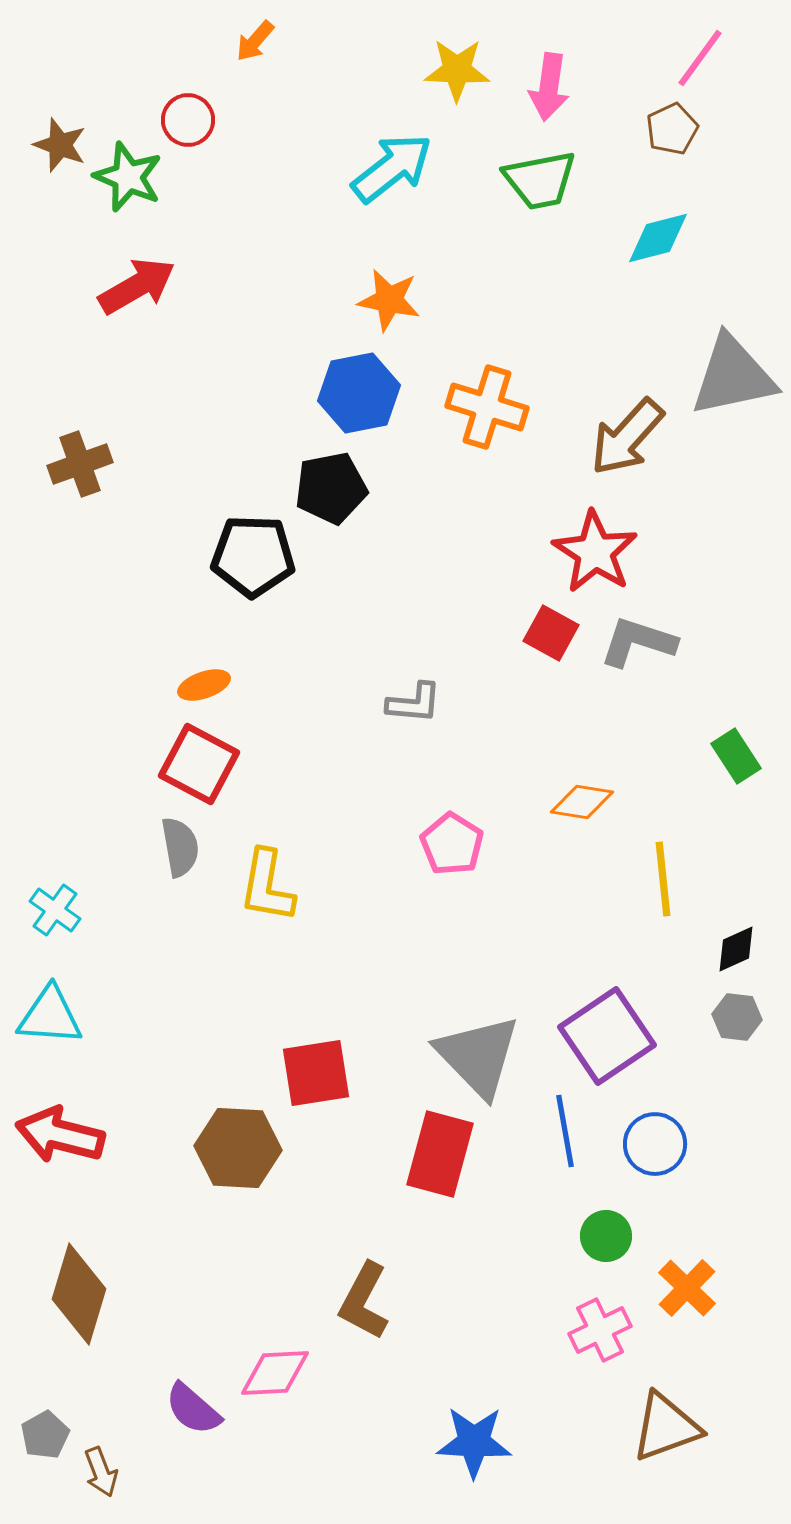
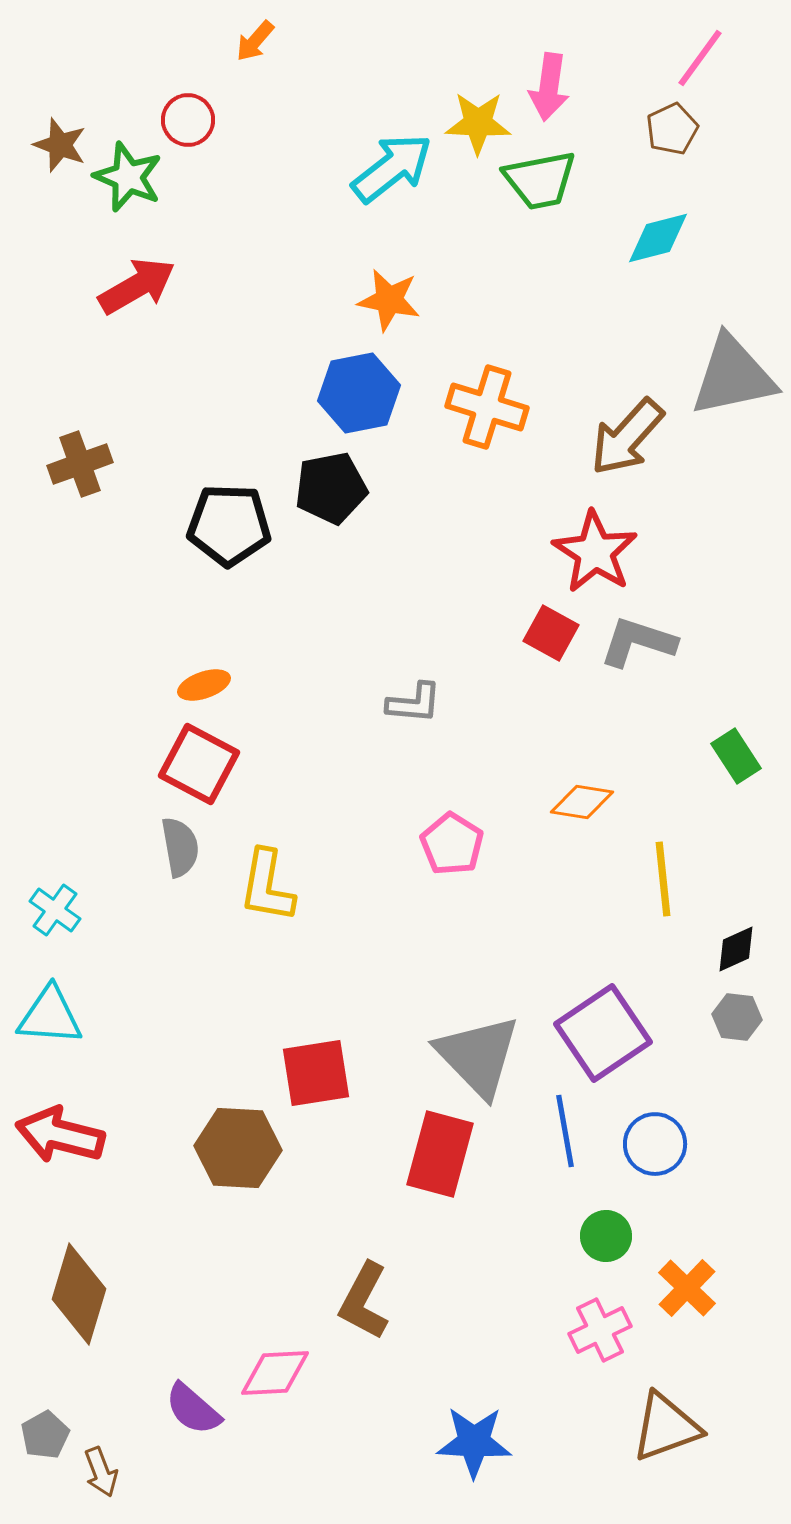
yellow star at (457, 70): moved 21 px right, 53 px down
black pentagon at (253, 556): moved 24 px left, 31 px up
purple square at (607, 1036): moved 4 px left, 3 px up
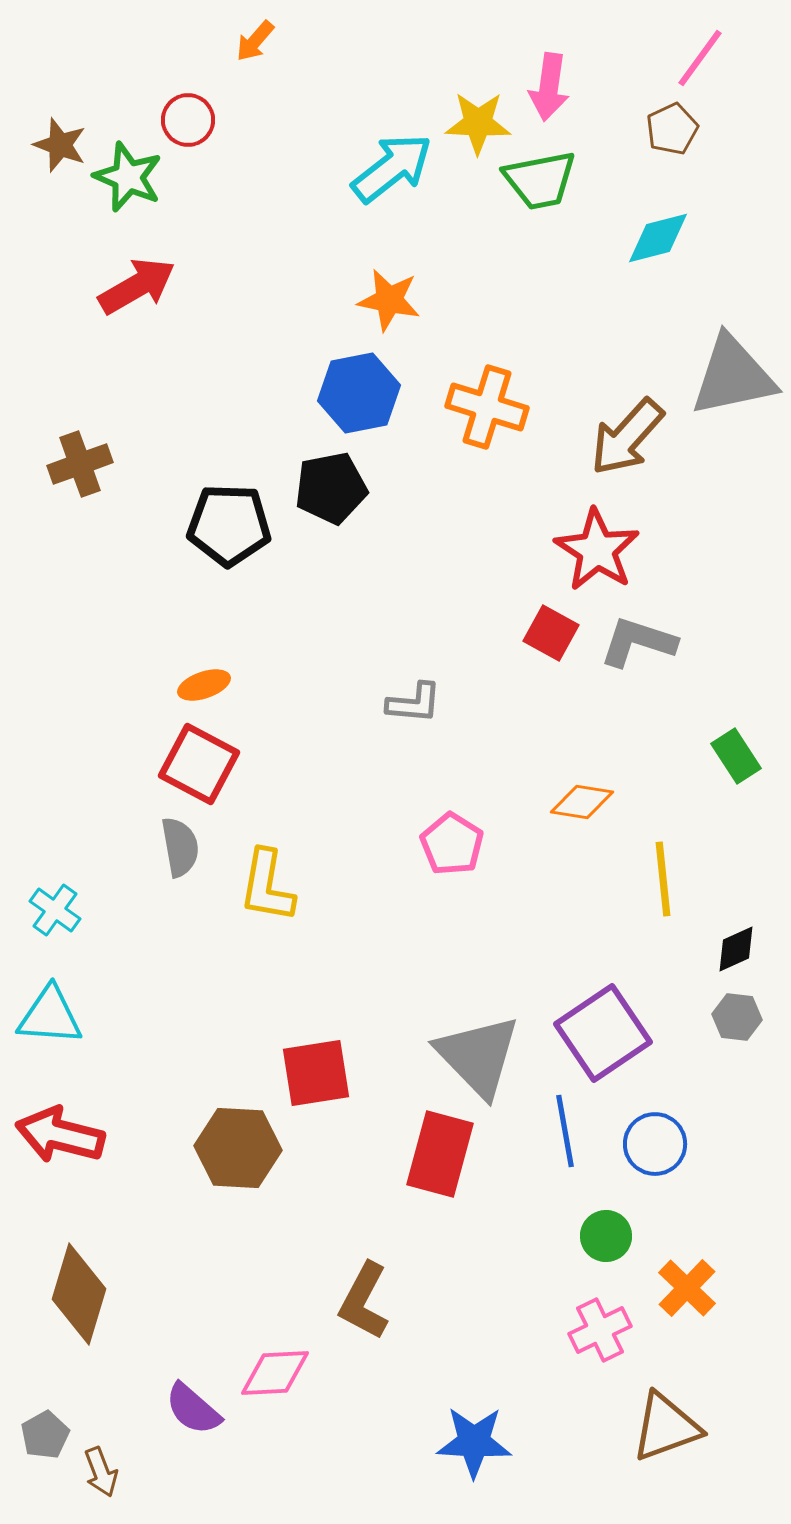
red star at (595, 552): moved 2 px right, 2 px up
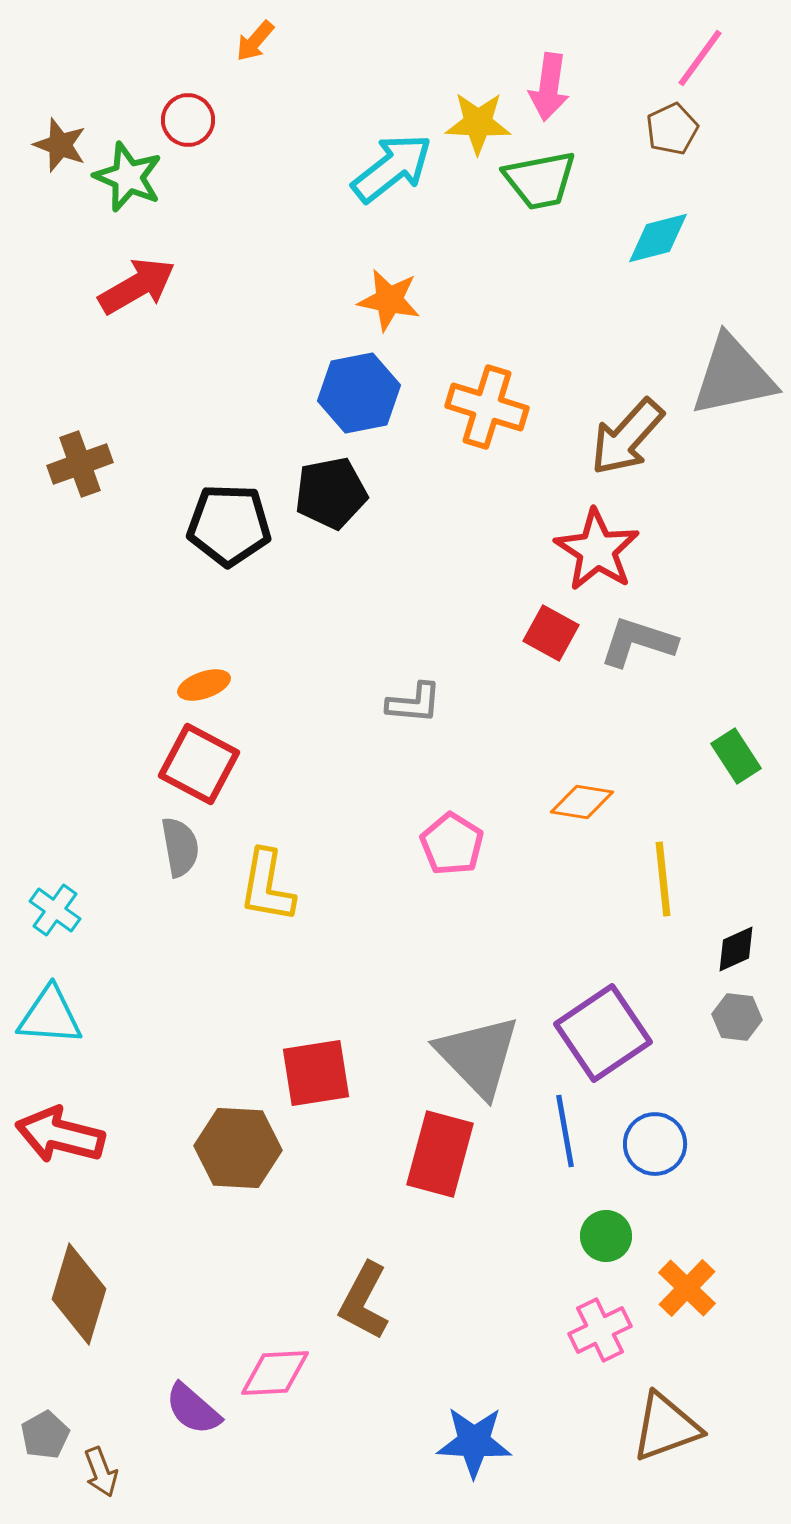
black pentagon at (331, 488): moved 5 px down
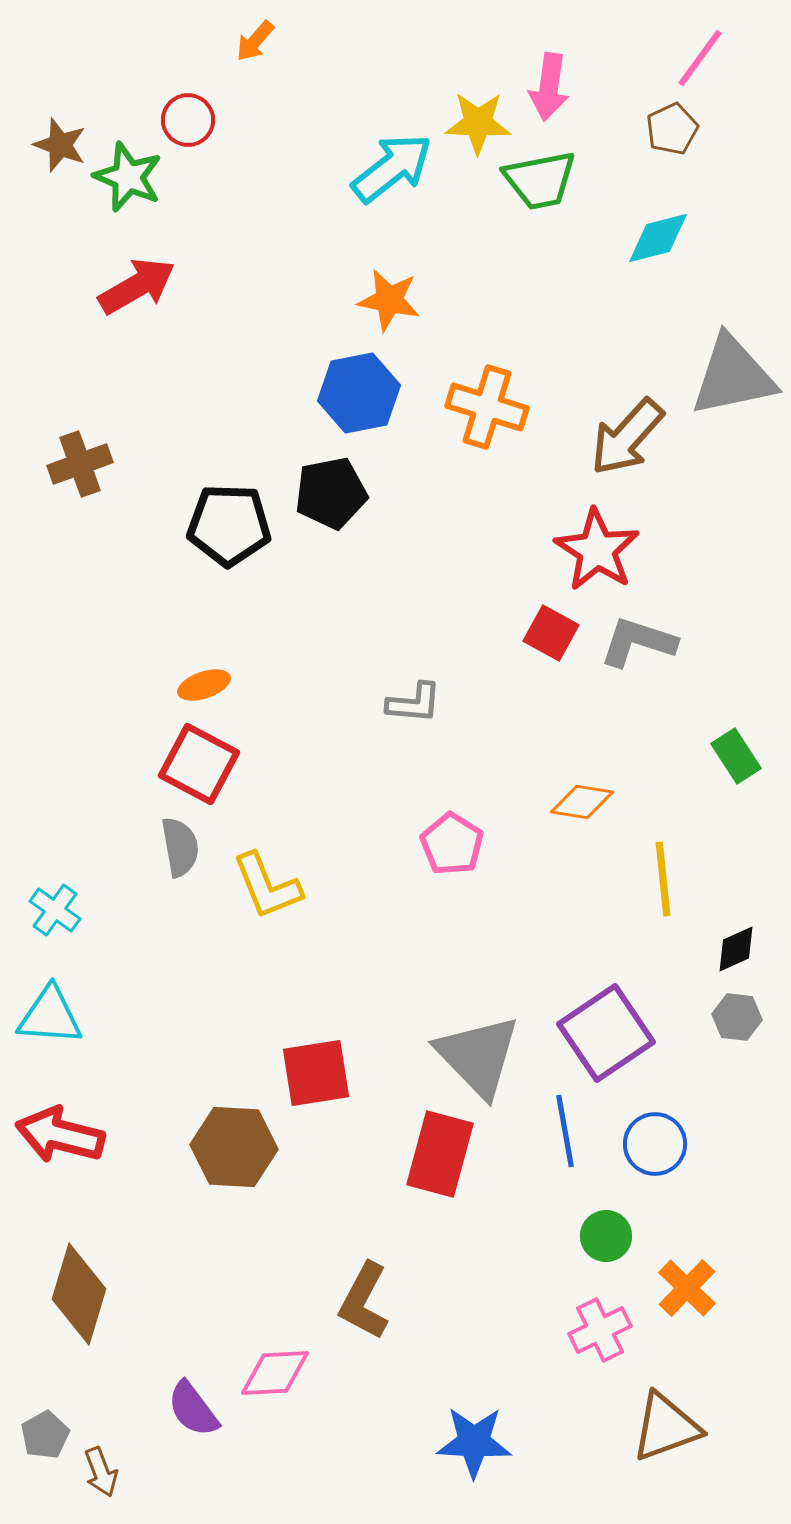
yellow L-shape at (267, 886): rotated 32 degrees counterclockwise
purple square at (603, 1033): moved 3 px right
brown hexagon at (238, 1148): moved 4 px left, 1 px up
purple semicircle at (193, 1409): rotated 12 degrees clockwise
